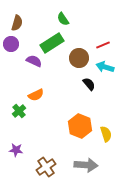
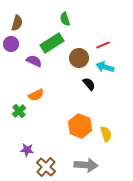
green semicircle: moved 2 px right; rotated 16 degrees clockwise
purple star: moved 11 px right
brown cross: rotated 12 degrees counterclockwise
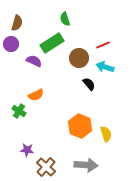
green cross: rotated 16 degrees counterclockwise
